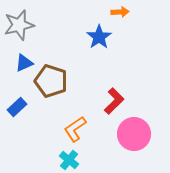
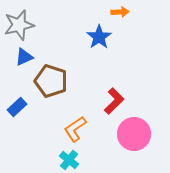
blue triangle: moved 6 px up
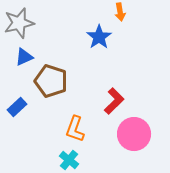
orange arrow: rotated 84 degrees clockwise
gray star: moved 2 px up
orange L-shape: rotated 36 degrees counterclockwise
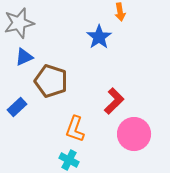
cyan cross: rotated 12 degrees counterclockwise
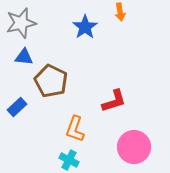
gray star: moved 2 px right
blue star: moved 14 px left, 10 px up
blue triangle: rotated 30 degrees clockwise
brown pentagon: rotated 8 degrees clockwise
red L-shape: rotated 28 degrees clockwise
pink circle: moved 13 px down
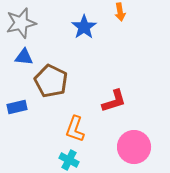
blue star: moved 1 px left
blue rectangle: rotated 30 degrees clockwise
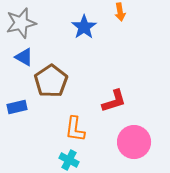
blue triangle: rotated 24 degrees clockwise
brown pentagon: rotated 12 degrees clockwise
orange L-shape: rotated 12 degrees counterclockwise
pink circle: moved 5 px up
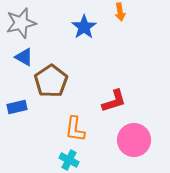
pink circle: moved 2 px up
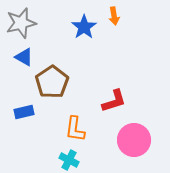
orange arrow: moved 6 px left, 4 px down
brown pentagon: moved 1 px right, 1 px down
blue rectangle: moved 7 px right, 5 px down
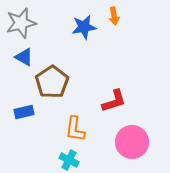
blue star: rotated 25 degrees clockwise
pink circle: moved 2 px left, 2 px down
